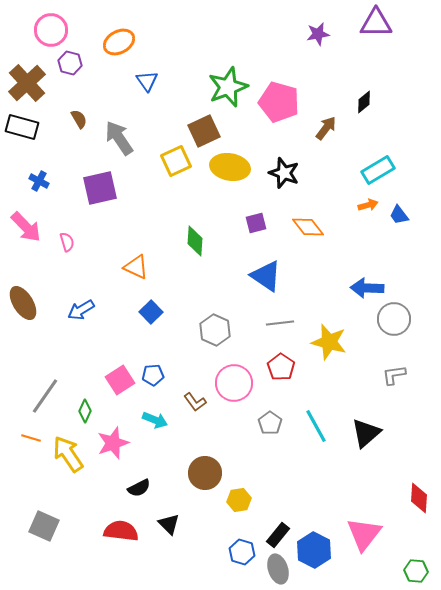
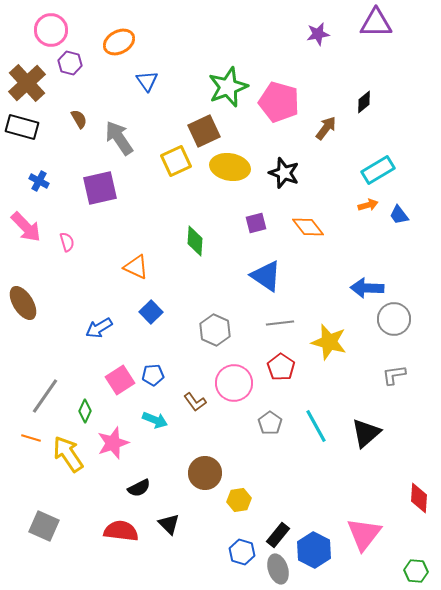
blue arrow at (81, 310): moved 18 px right, 18 px down
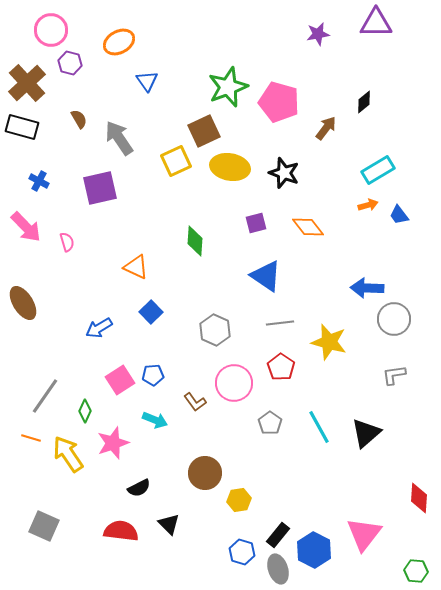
cyan line at (316, 426): moved 3 px right, 1 px down
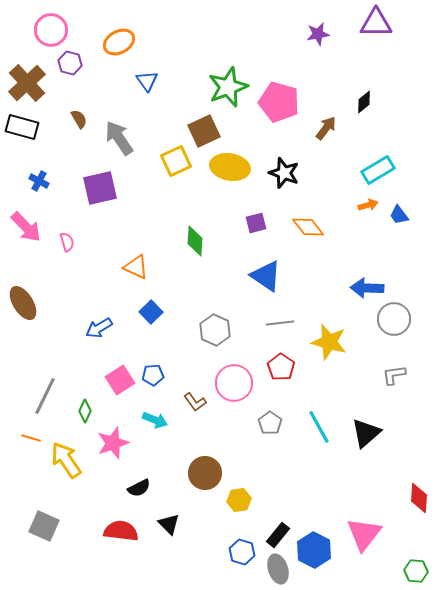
gray line at (45, 396): rotated 9 degrees counterclockwise
yellow arrow at (68, 454): moved 2 px left, 6 px down
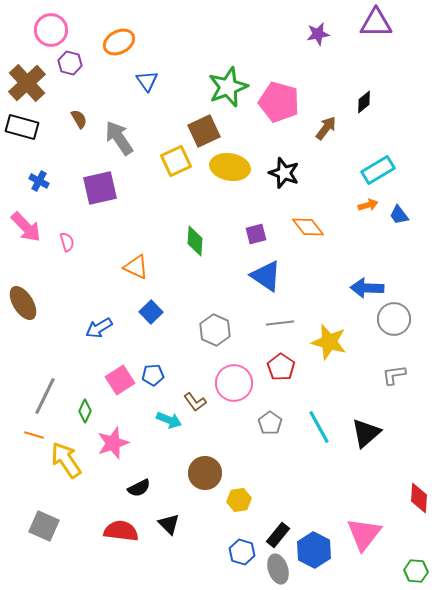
purple square at (256, 223): moved 11 px down
cyan arrow at (155, 420): moved 14 px right
orange line at (31, 438): moved 3 px right, 3 px up
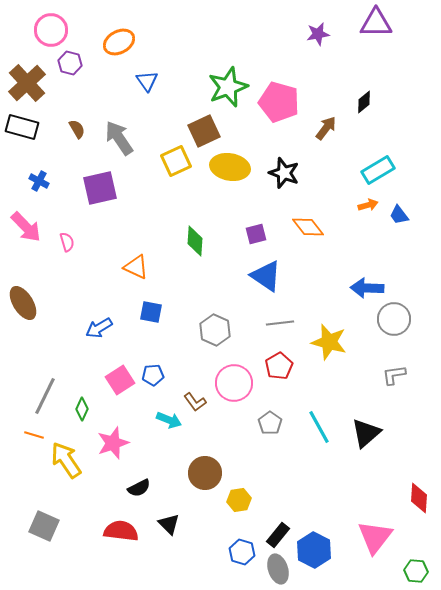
brown semicircle at (79, 119): moved 2 px left, 10 px down
blue square at (151, 312): rotated 35 degrees counterclockwise
red pentagon at (281, 367): moved 2 px left, 1 px up; rotated 8 degrees clockwise
green diamond at (85, 411): moved 3 px left, 2 px up
pink triangle at (364, 534): moved 11 px right, 3 px down
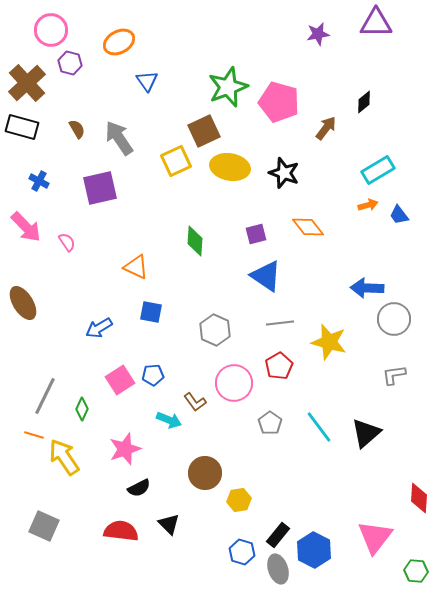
pink semicircle at (67, 242): rotated 18 degrees counterclockwise
cyan line at (319, 427): rotated 8 degrees counterclockwise
pink star at (113, 443): moved 12 px right, 6 px down
yellow arrow at (66, 460): moved 2 px left, 3 px up
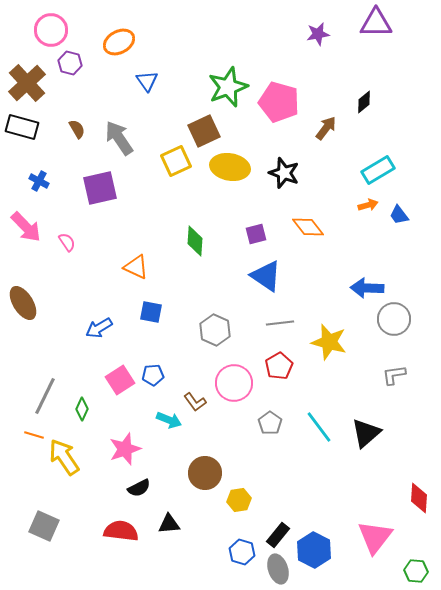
black triangle at (169, 524): rotated 50 degrees counterclockwise
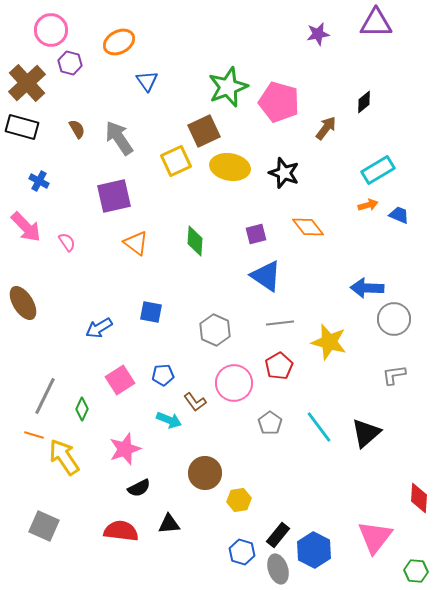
purple square at (100, 188): moved 14 px right, 8 px down
blue trapezoid at (399, 215): rotated 150 degrees clockwise
orange triangle at (136, 267): moved 24 px up; rotated 12 degrees clockwise
blue pentagon at (153, 375): moved 10 px right
